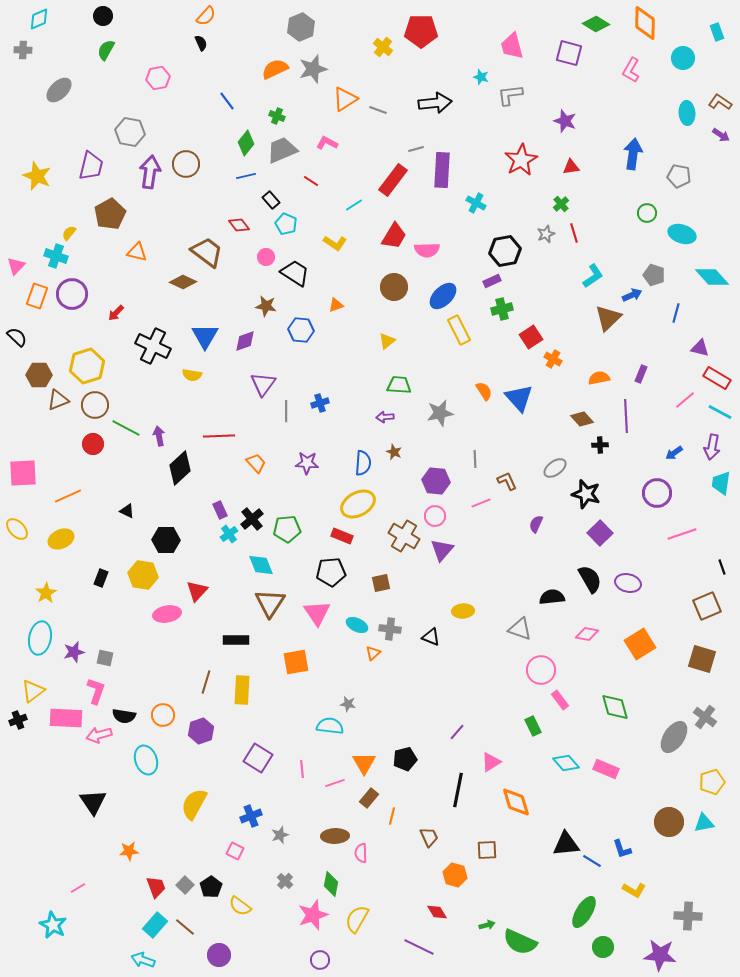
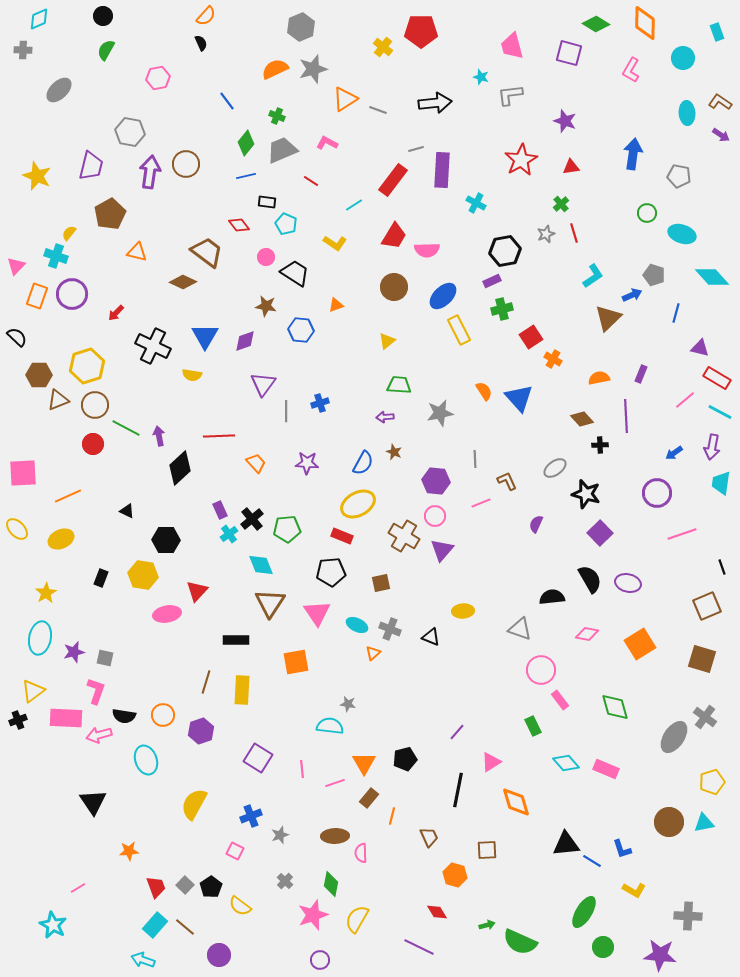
black rectangle at (271, 200): moved 4 px left, 2 px down; rotated 42 degrees counterclockwise
blue semicircle at (363, 463): rotated 25 degrees clockwise
gray cross at (390, 629): rotated 15 degrees clockwise
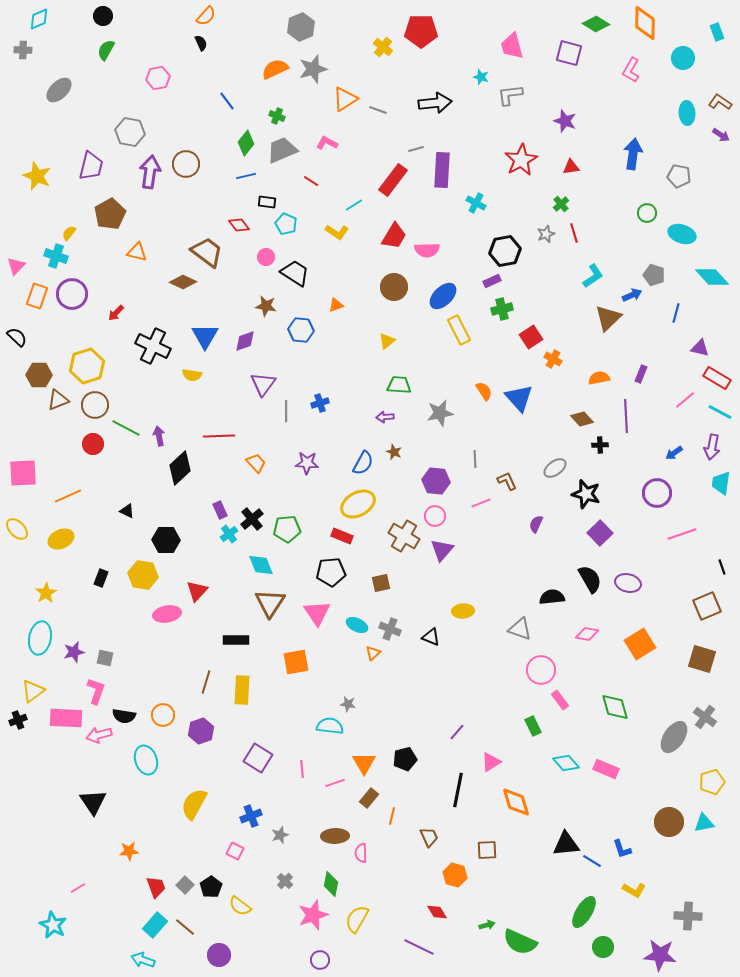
yellow L-shape at (335, 243): moved 2 px right, 11 px up
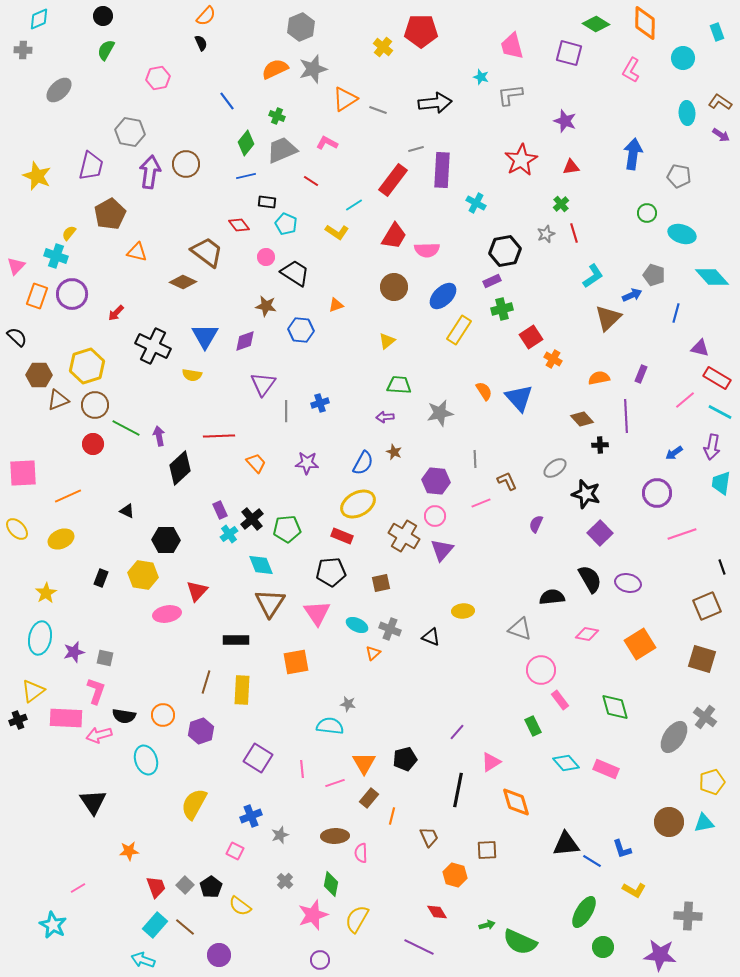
yellow rectangle at (459, 330): rotated 60 degrees clockwise
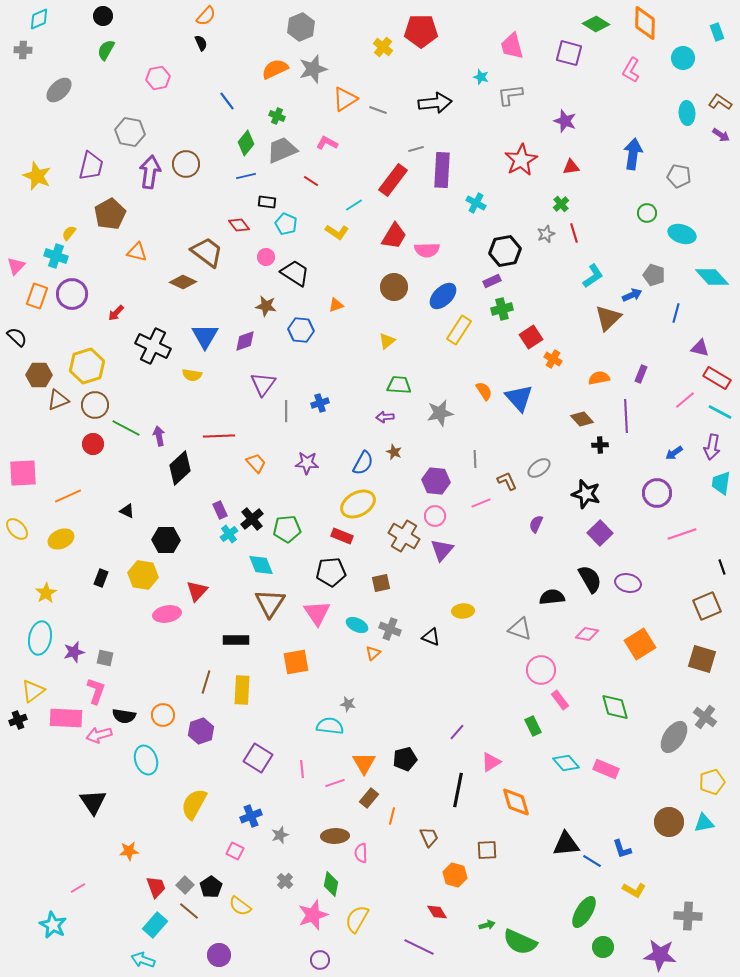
gray ellipse at (555, 468): moved 16 px left
brown line at (185, 927): moved 4 px right, 16 px up
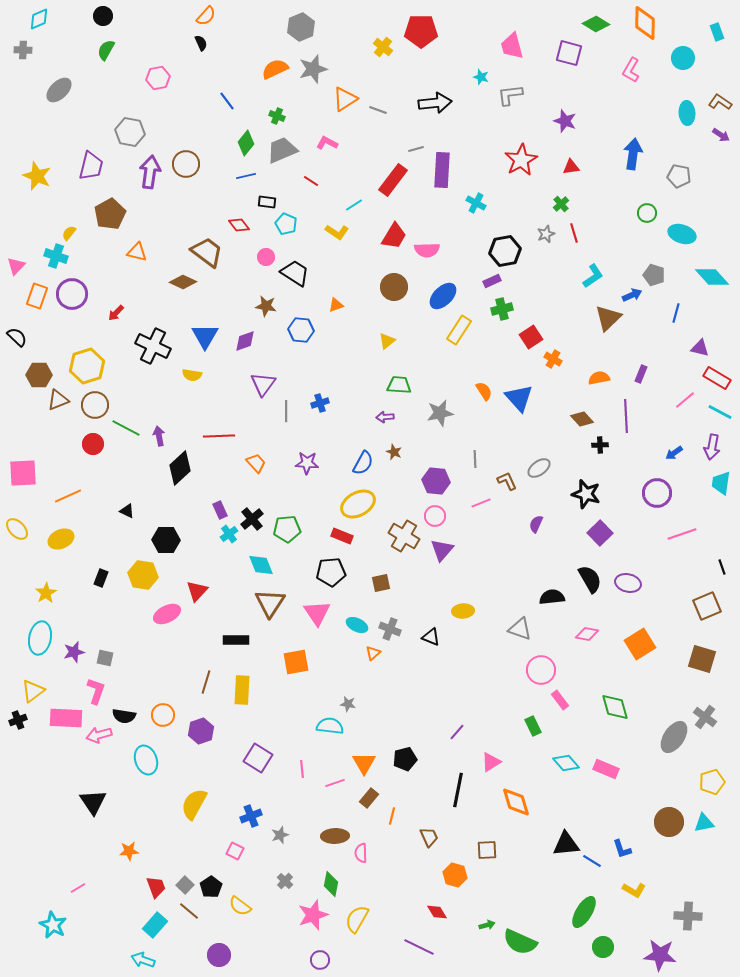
pink ellipse at (167, 614): rotated 16 degrees counterclockwise
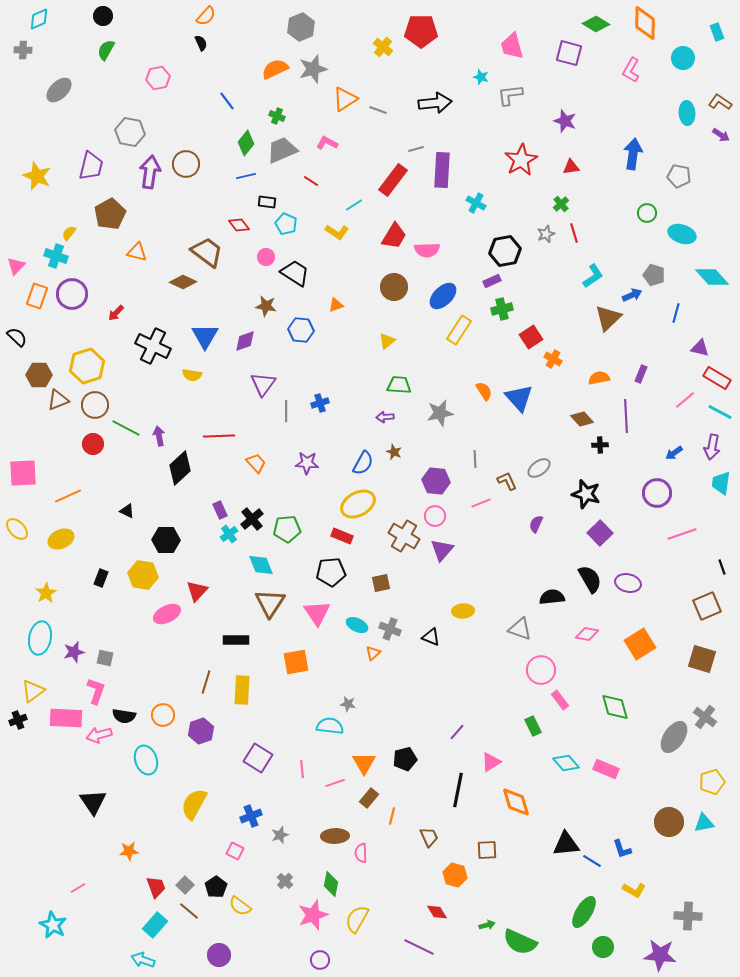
black pentagon at (211, 887): moved 5 px right
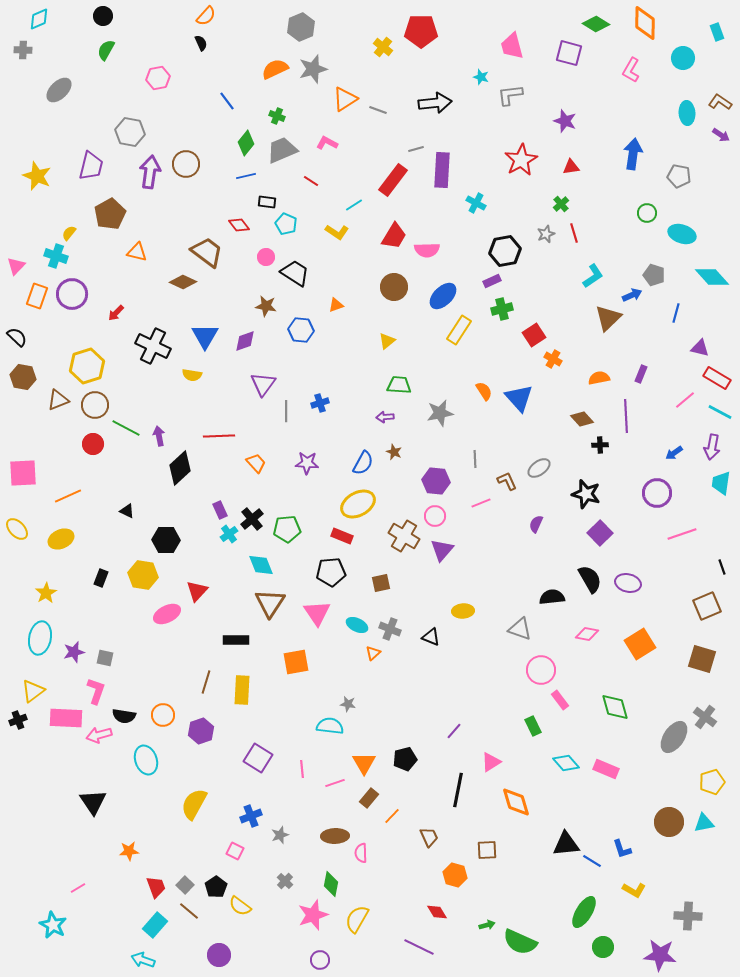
red square at (531, 337): moved 3 px right, 2 px up
brown hexagon at (39, 375): moved 16 px left, 2 px down; rotated 10 degrees clockwise
purple line at (457, 732): moved 3 px left, 1 px up
orange line at (392, 816): rotated 30 degrees clockwise
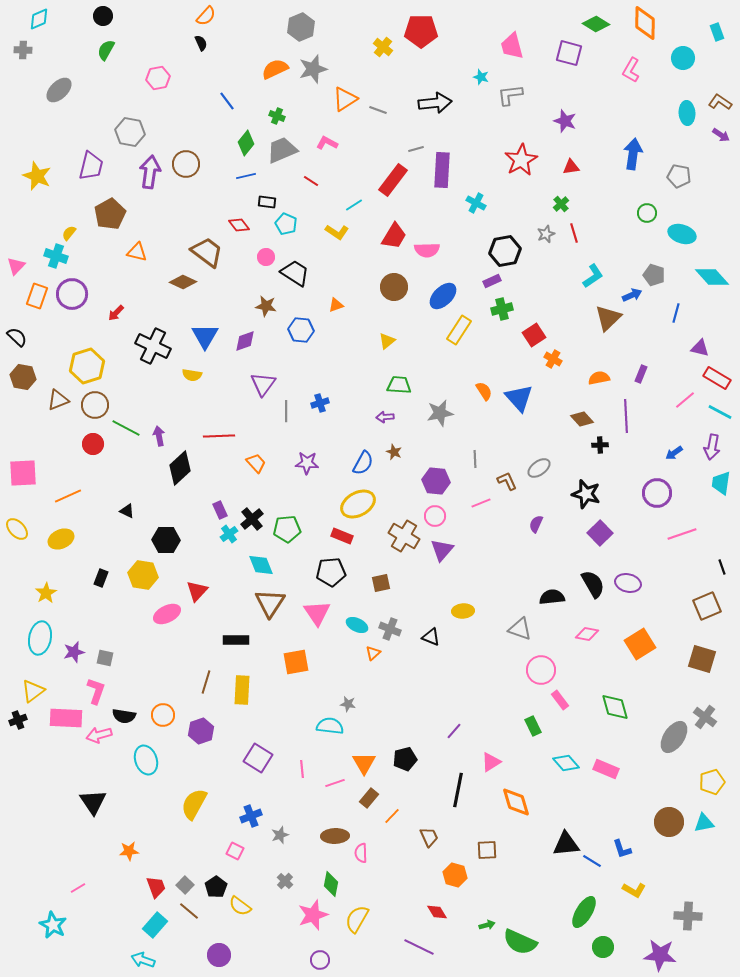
black semicircle at (590, 579): moved 3 px right, 5 px down
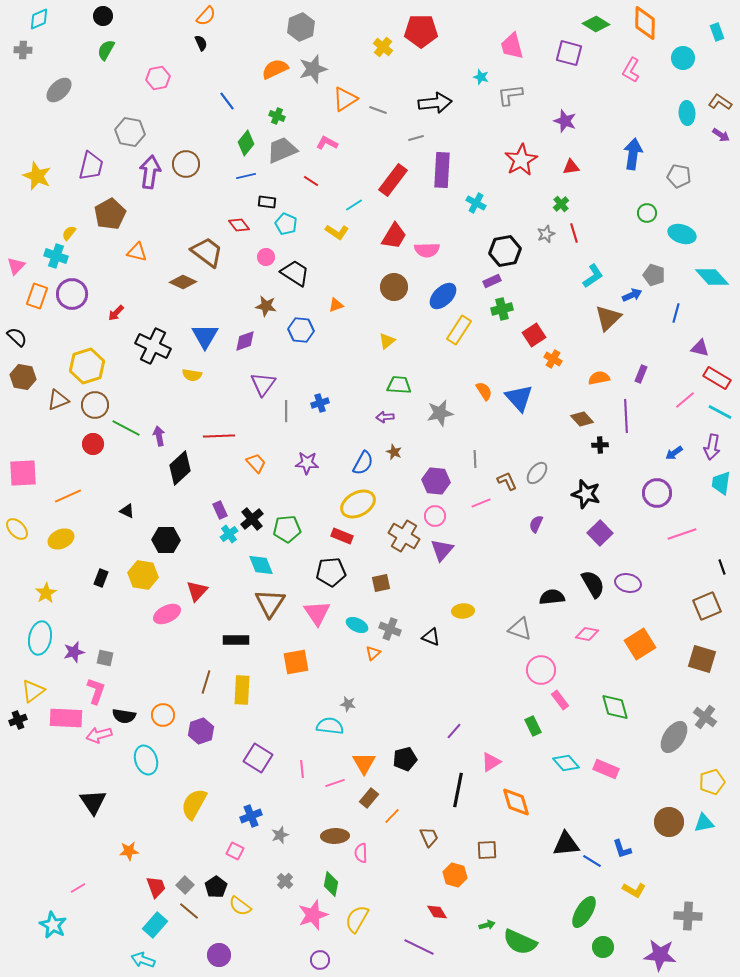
gray line at (416, 149): moved 11 px up
gray ellipse at (539, 468): moved 2 px left, 5 px down; rotated 15 degrees counterclockwise
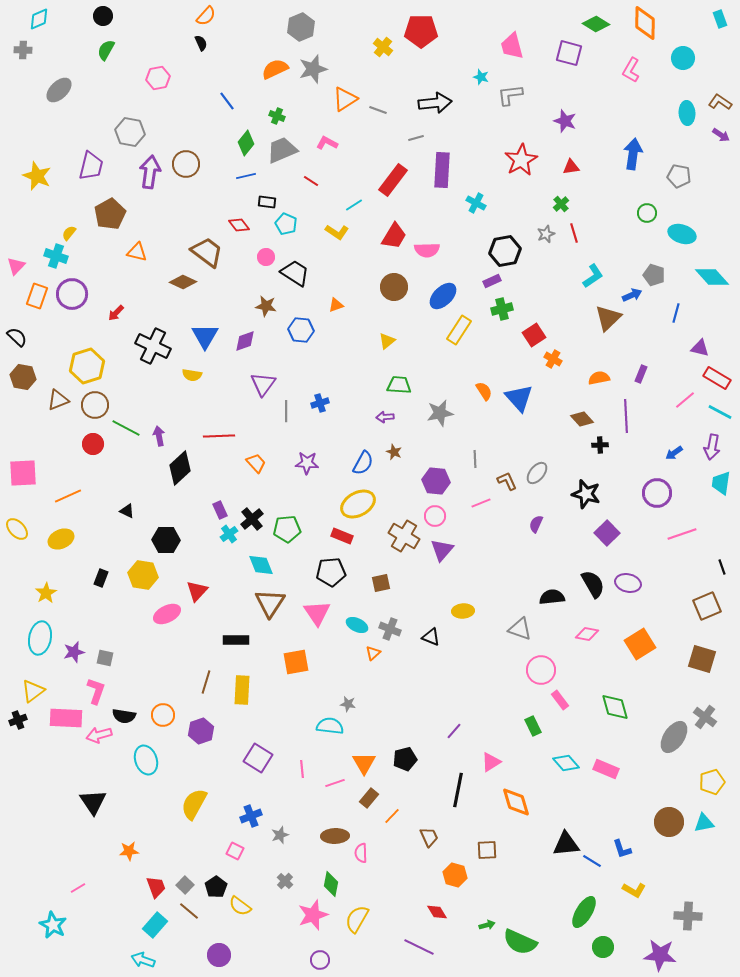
cyan rectangle at (717, 32): moved 3 px right, 13 px up
purple square at (600, 533): moved 7 px right
